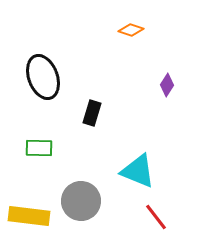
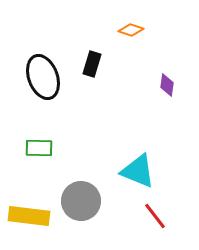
purple diamond: rotated 25 degrees counterclockwise
black rectangle: moved 49 px up
red line: moved 1 px left, 1 px up
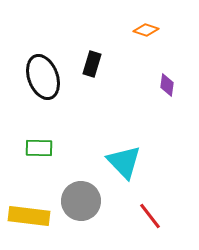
orange diamond: moved 15 px right
cyan triangle: moved 14 px left, 9 px up; rotated 24 degrees clockwise
red line: moved 5 px left
